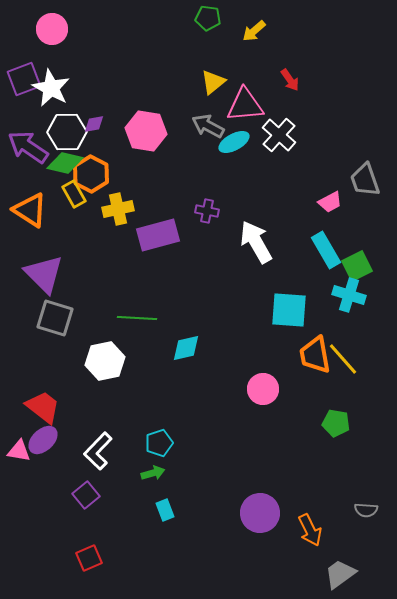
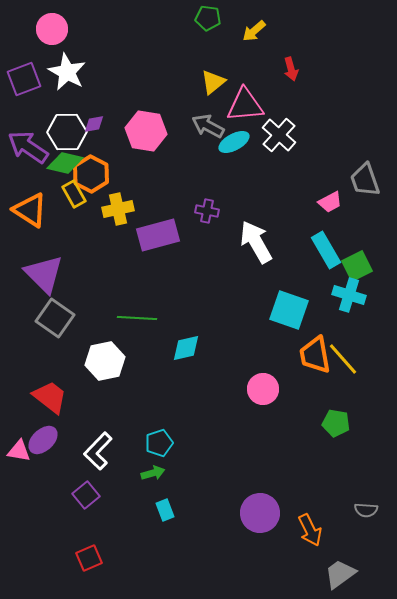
red arrow at (290, 80): moved 1 px right, 11 px up; rotated 20 degrees clockwise
white star at (51, 88): moved 16 px right, 16 px up
cyan square at (289, 310): rotated 15 degrees clockwise
gray square at (55, 318): rotated 18 degrees clockwise
red trapezoid at (43, 407): moved 7 px right, 10 px up
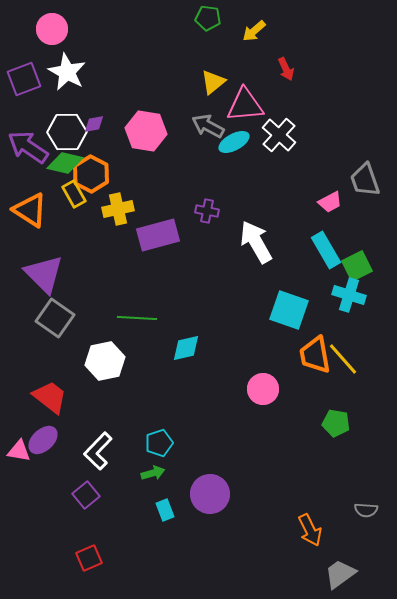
red arrow at (291, 69): moved 5 px left; rotated 10 degrees counterclockwise
purple circle at (260, 513): moved 50 px left, 19 px up
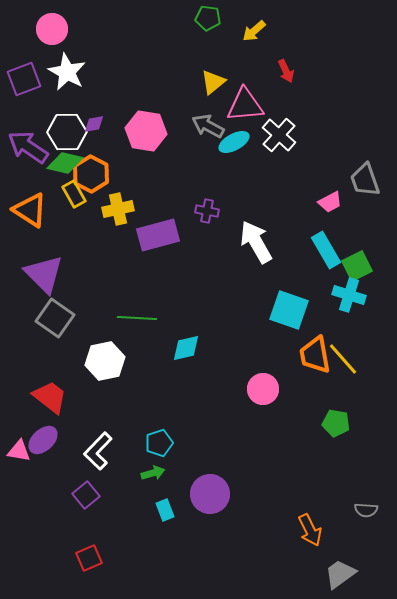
red arrow at (286, 69): moved 2 px down
